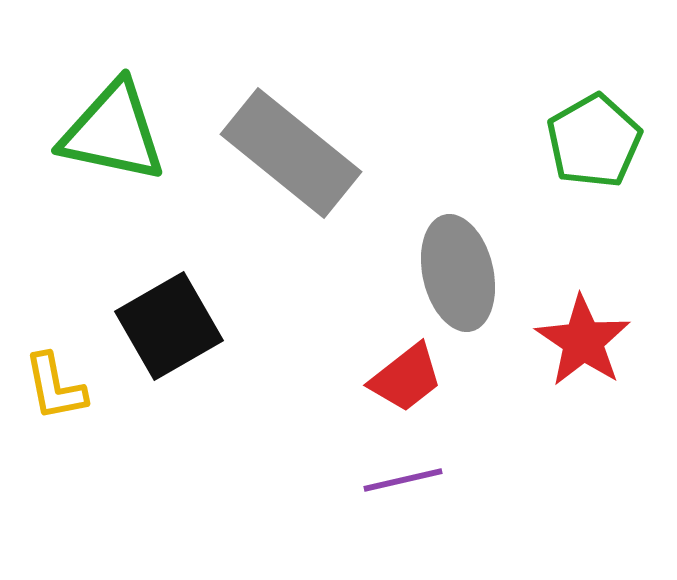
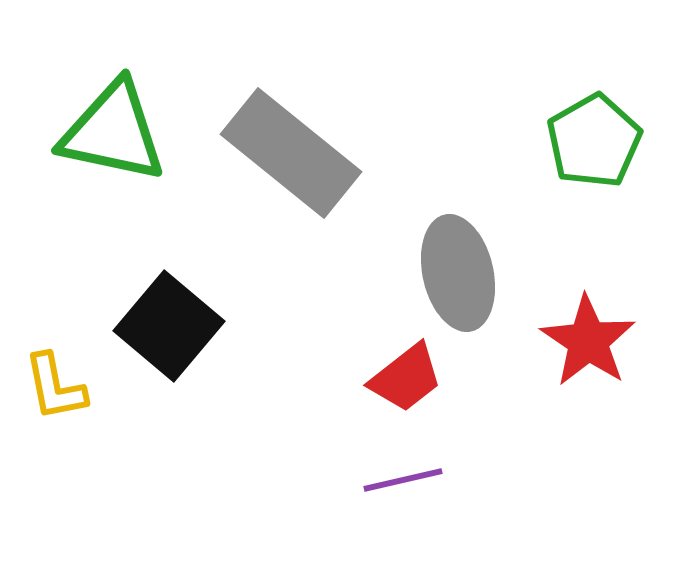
black square: rotated 20 degrees counterclockwise
red star: moved 5 px right
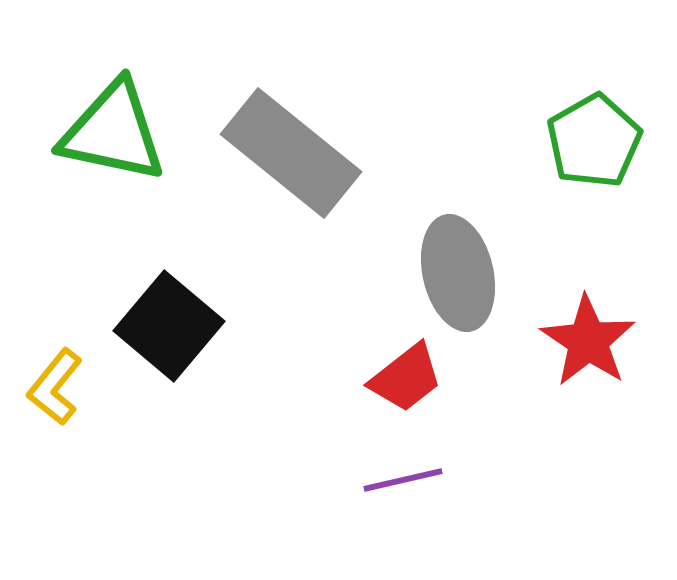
yellow L-shape: rotated 50 degrees clockwise
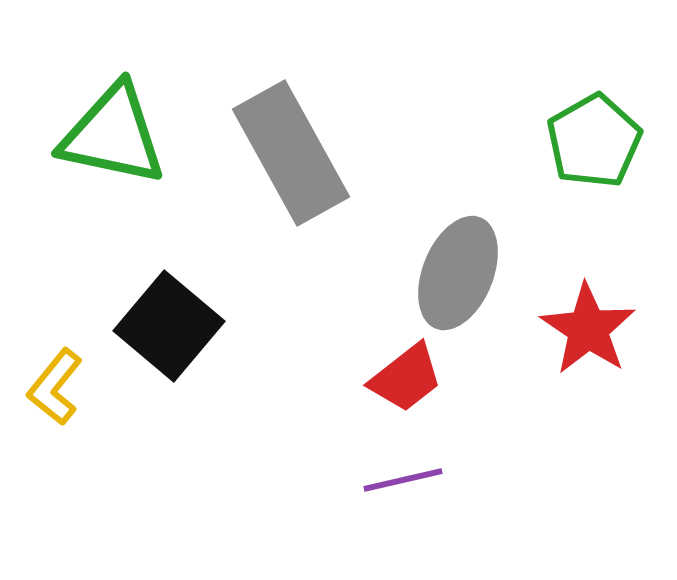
green triangle: moved 3 px down
gray rectangle: rotated 22 degrees clockwise
gray ellipse: rotated 35 degrees clockwise
red star: moved 12 px up
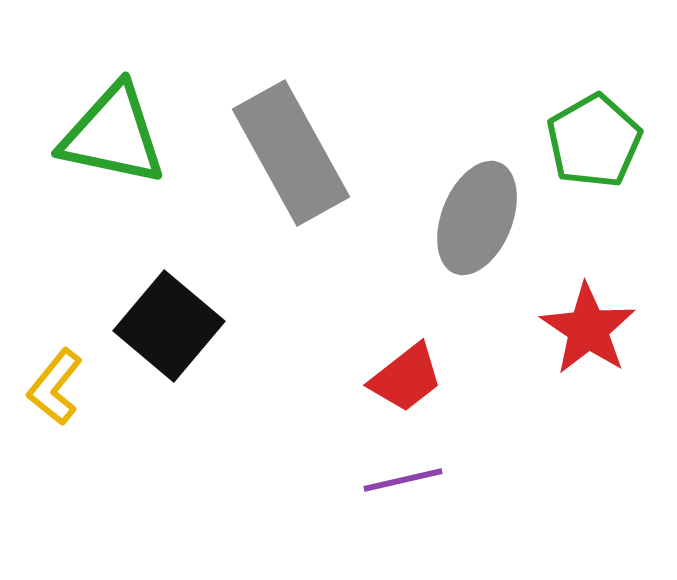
gray ellipse: moved 19 px right, 55 px up
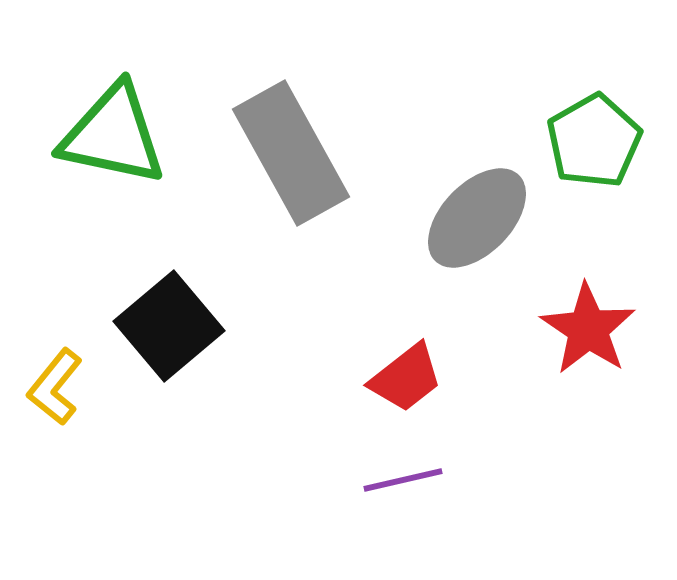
gray ellipse: rotated 22 degrees clockwise
black square: rotated 10 degrees clockwise
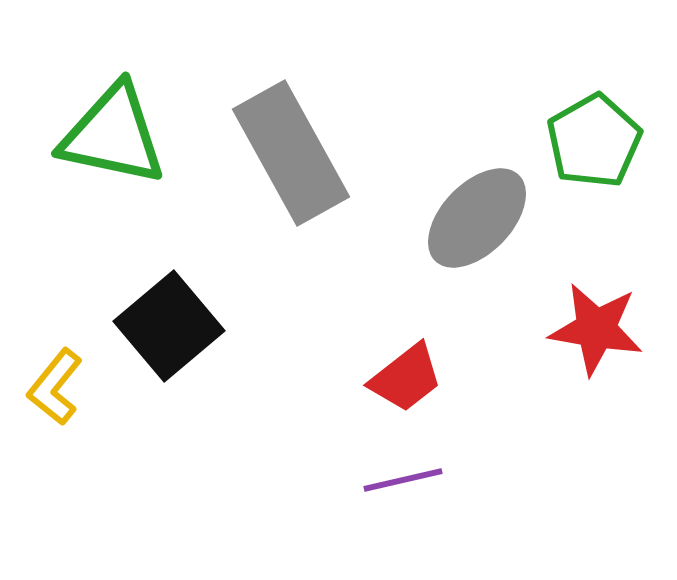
red star: moved 8 px right; rotated 24 degrees counterclockwise
